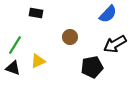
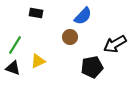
blue semicircle: moved 25 px left, 2 px down
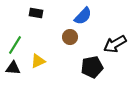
black triangle: rotated 14 degrees counterclockwise
